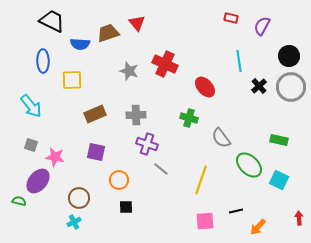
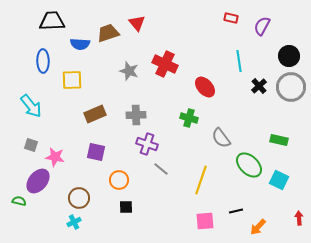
black trapezoid: rotated 28 degrees counterclockwise
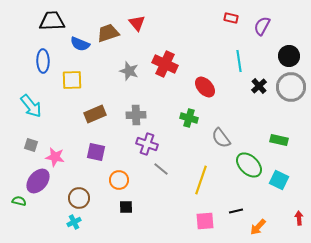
blue semicircle: rotated 18 degrees clockwise
